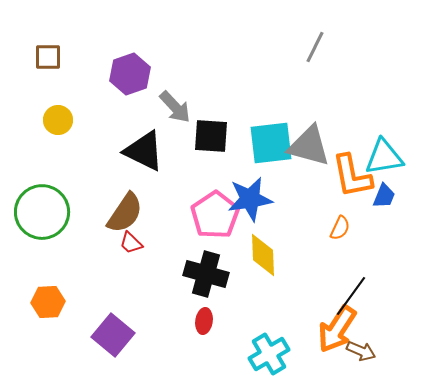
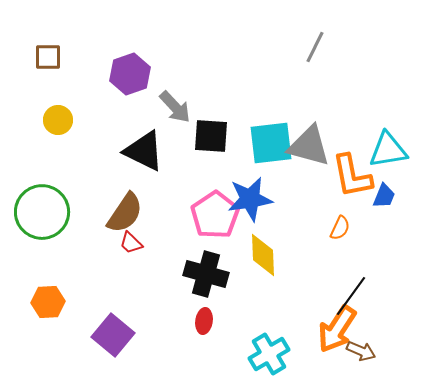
cyan triangle: moved 4 px right, 7 px up
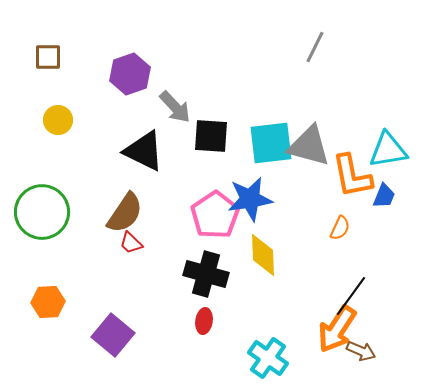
cyan cross: moved 1 px left, 4 px down; rotated 24 degrees counterclockwise
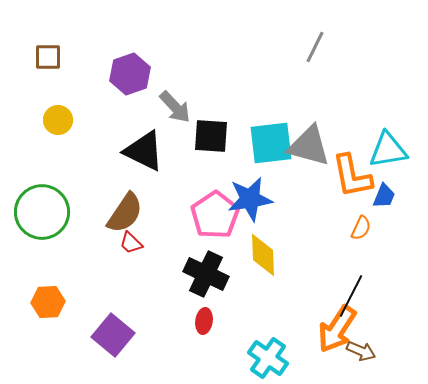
orange semicircle: moved 21 px right
black cross: rotated 9 degrees clockwise
black line: rotated 9 degrees counterclockwise
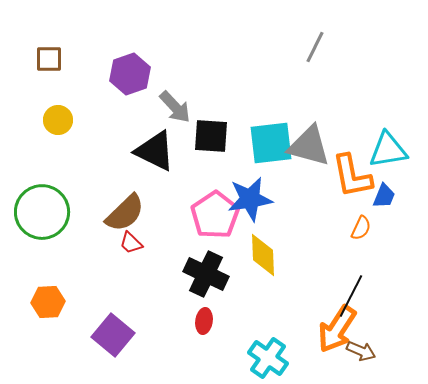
brown square: moved 1 px right, 2 px down
black triangle: moved 11 px right
brown semicircle: rotated 12 degrees clockwise
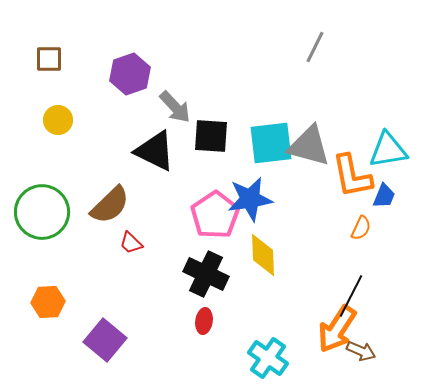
brown semicircle: moved 15 px left, 8 px up
purple square: moved 8 px left, 5 px down
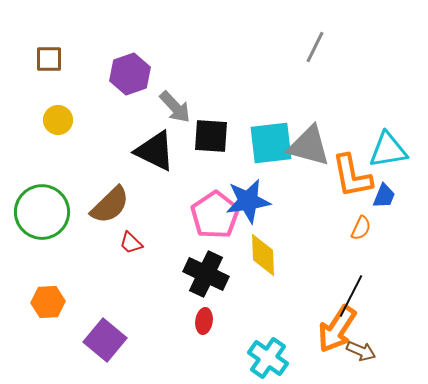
blue star: moved 2 px left, 2 px down
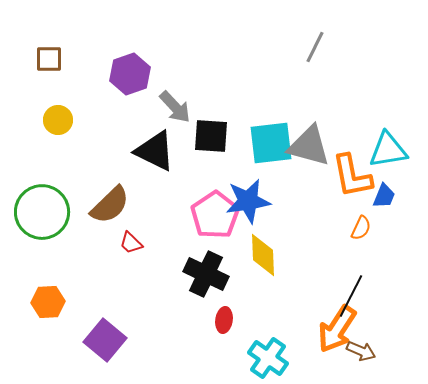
red ellipse: moved 20 px right, 1 px up
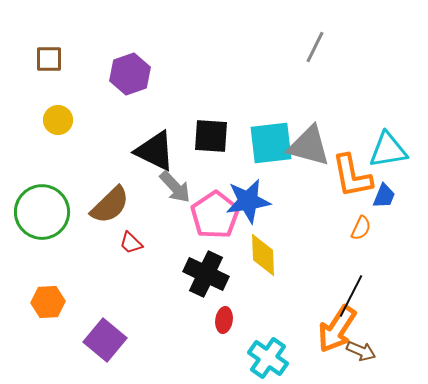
gray arrow: moved 80 px down
